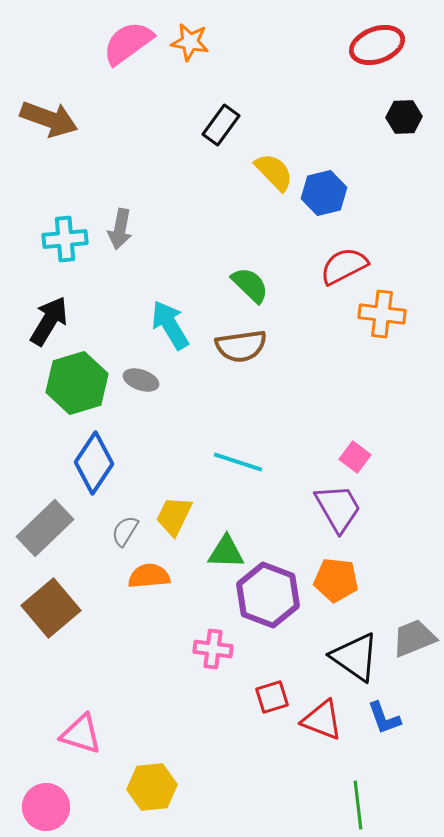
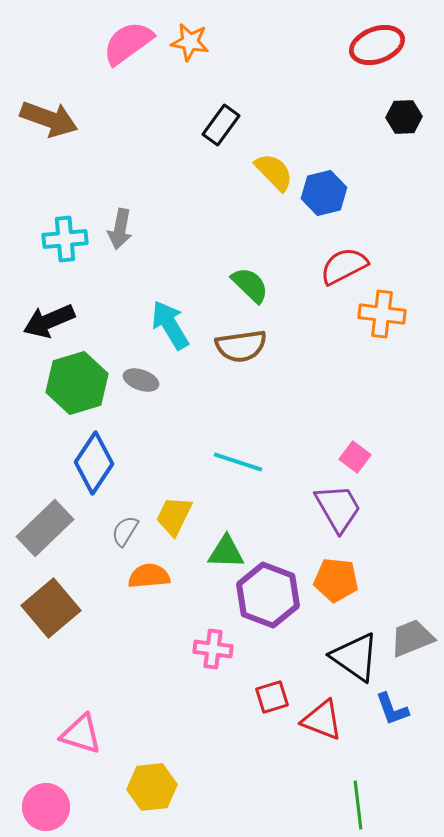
black arrow: rotated 144 degrees counterclockwise
gray trapezoid: moved 2 px left
blue L-shape: moved 8 px right, 9 px up
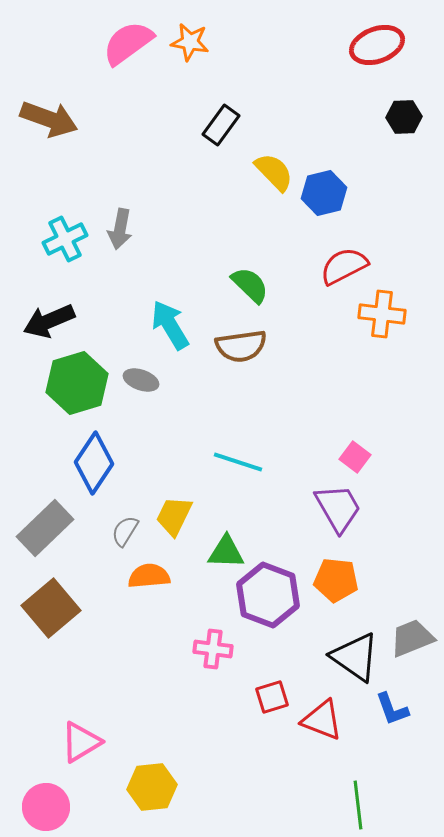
cyan cross: rotated 21 degrees counterclockwise
pink triangle: moved 8 px down; rotated 48 degrees counterclockwise
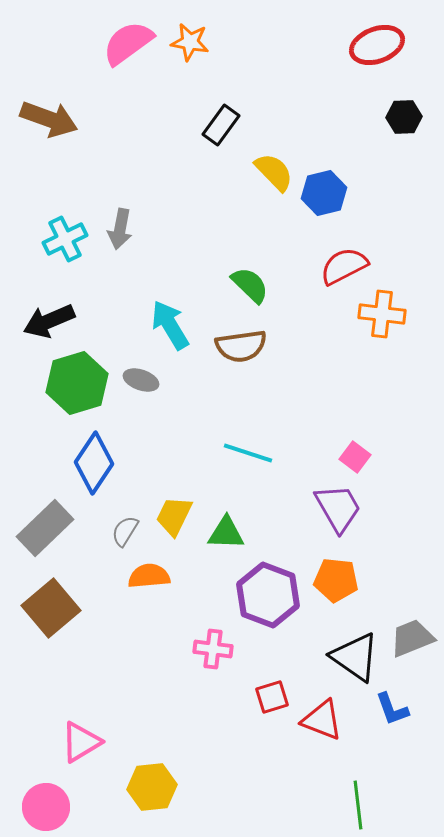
cyan line: moved 10 px right, 9 px up
green triangle: moved 19 px up
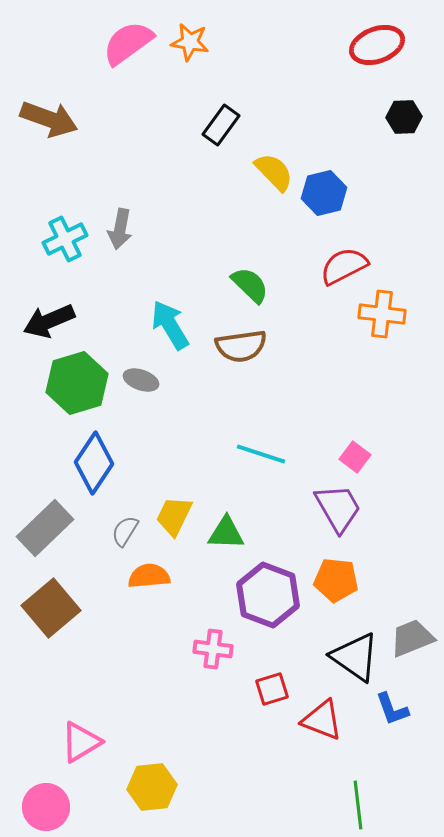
cyan line: moved 13 px right, 1 px down
red square: moved 8 px up
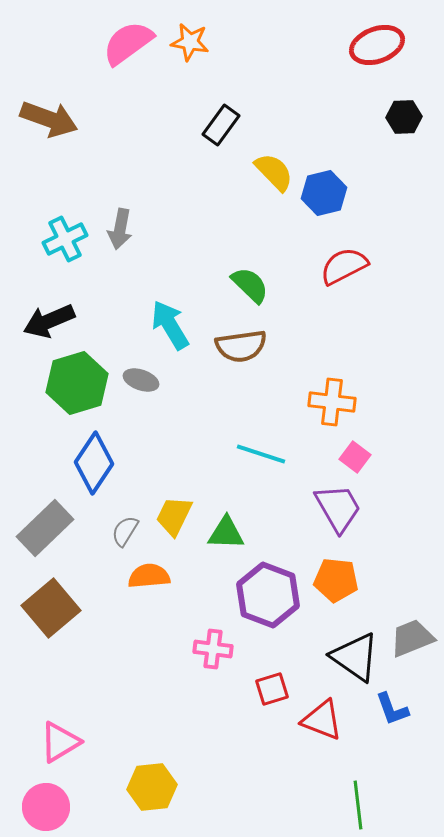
orange cross: moved 50 px left, 88 px down
pink triangle: moved 21 px left
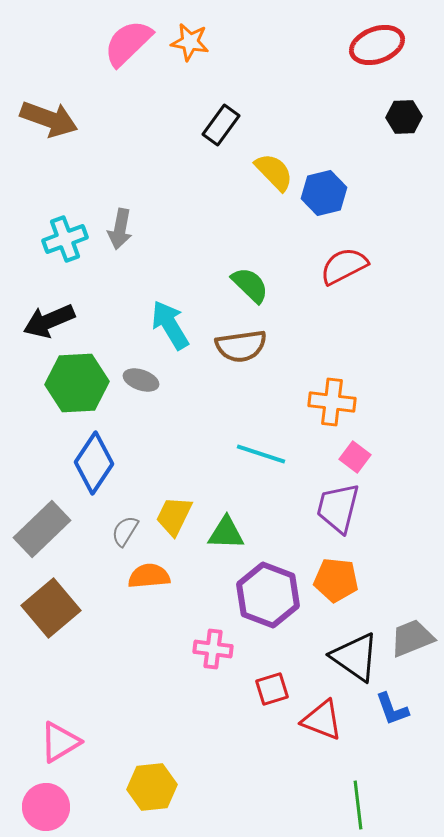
pink semicircle: rotated 8 degrees counterclockwise
cyan cross: rotated 6 degrees clockwise
green hexagon: rotated 14 degrees clockwise
purple trapezoid: rotated 136 degrees counterclockwise
gray rectangle: moved 3 px left, 1 px down
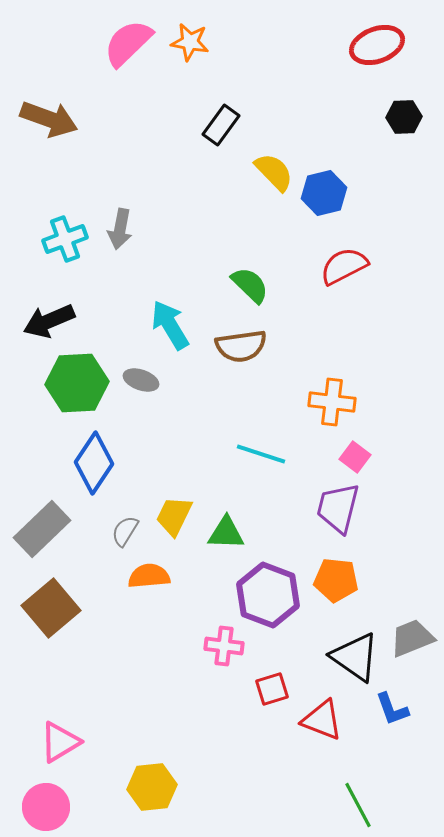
pink cross: moved 11 px right, 3 px up
green line: rotated 21 degrees counterclockwise
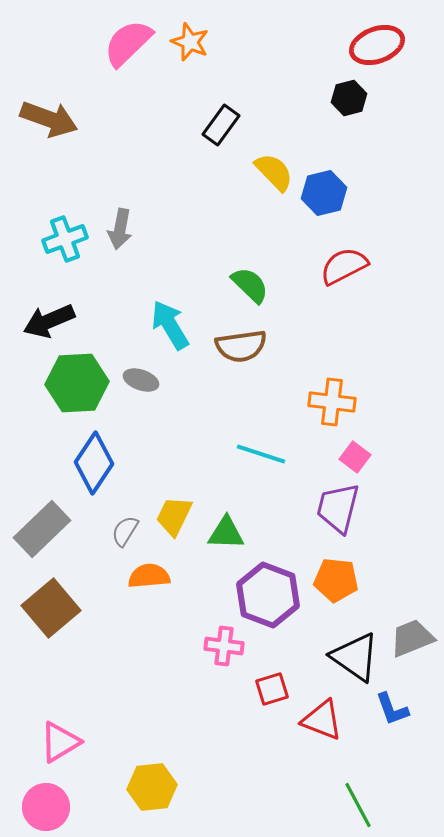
orange star: rotated 12 degrees clockwise
black hexagon: moved 55 px left, 19 px up; rotated 12 degrees counterclockwise
